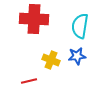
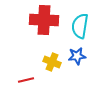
red cross: moved 10 px right, 1 px down
yellow cross: moved 1 px right, 2 px down
red line: moved 3 px left, 1 px up
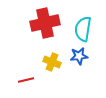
red cross: moved 1 px right, 3 px down; rotated 16 degrees counterclockwise
cyan semicircle: moved 3 px right, 3 px down
blue star: moved 2 px right
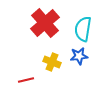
red cross: rotated 28 degrees counterclockwise
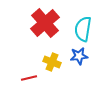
red line: moved 3 px right, 2 px up
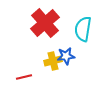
blue star: moved 13 px left
yellow cross: moved 1 px right, 1 px up; rotated 36 degrees counterclockwise
red line: moved 5 px left, 1 px up
